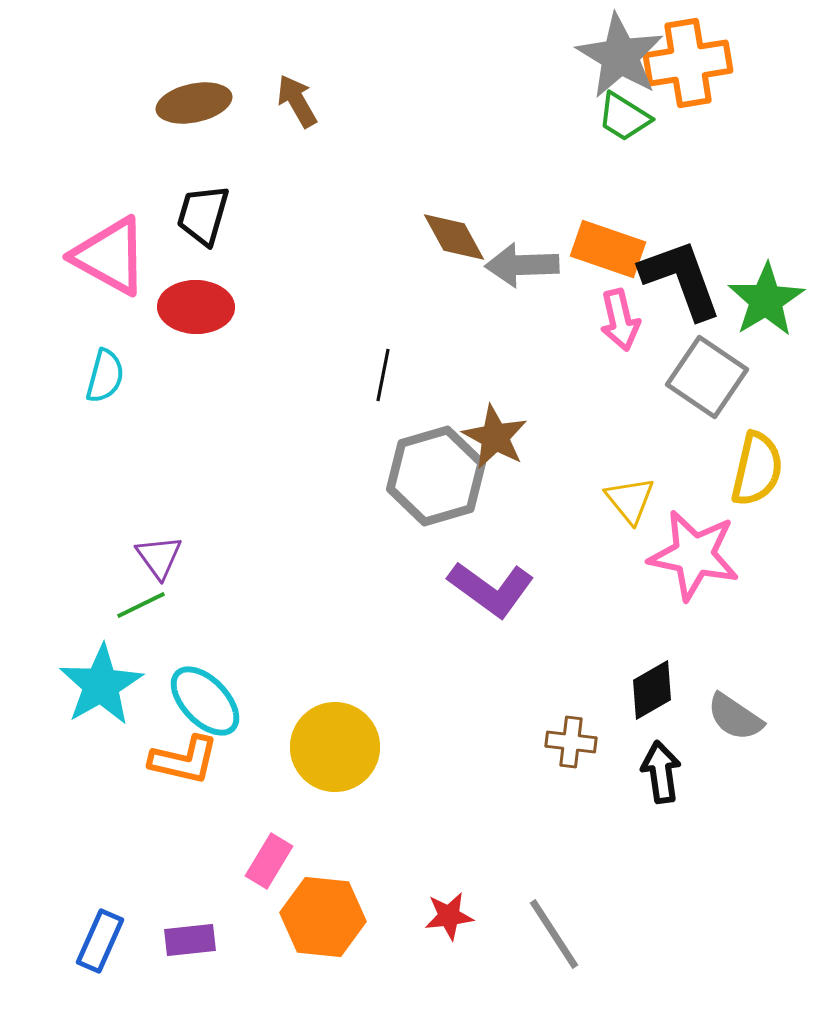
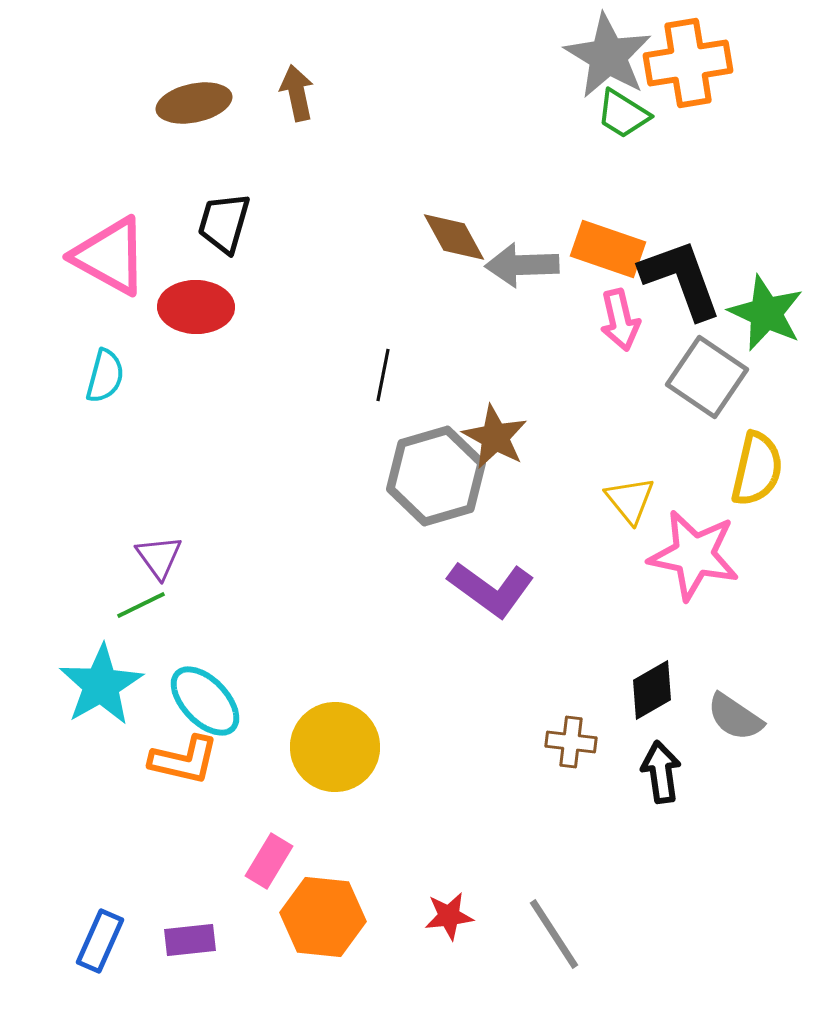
gray star: moved 12 px left
brown arrow: moved 8 px up; rotated 18 degrees clockwise
green trapezoid: moved 1 px left, 3 px up
black trapezoid: moved 21 px right, 8 px down
green star: moved 13 px down; rotated 16 degrees counterclockwise
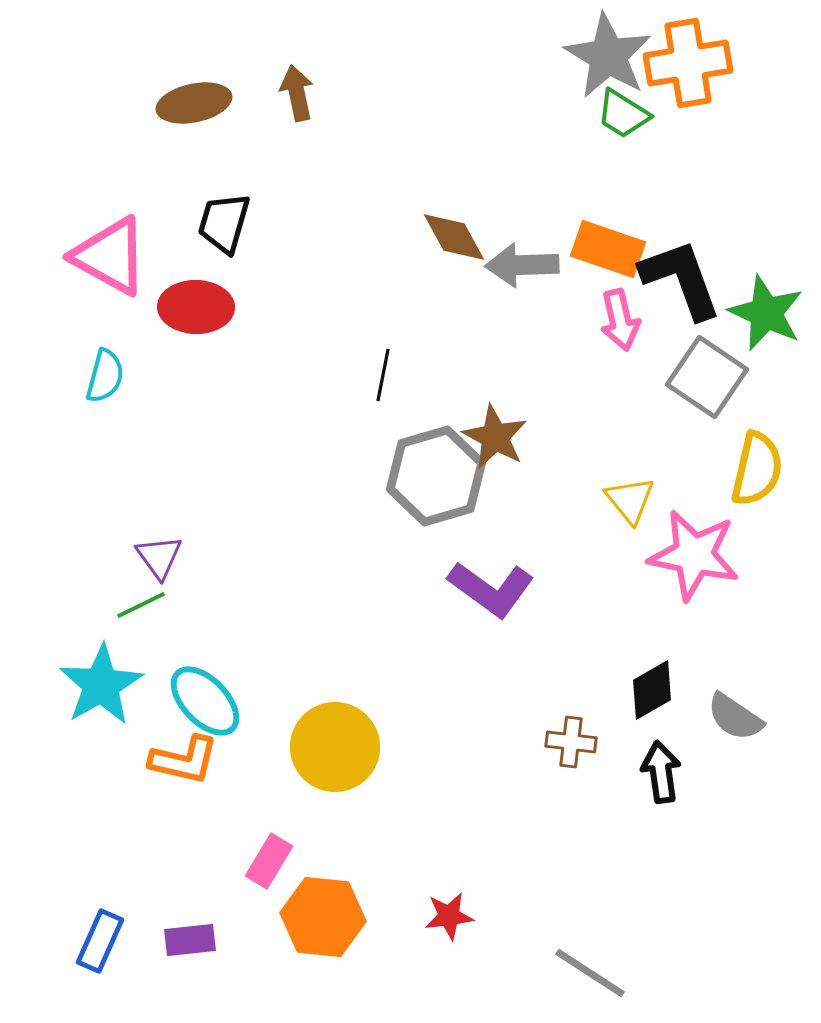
gray line: moved 36 px right, 39 px down; rotated 24 degrees counterclockwise
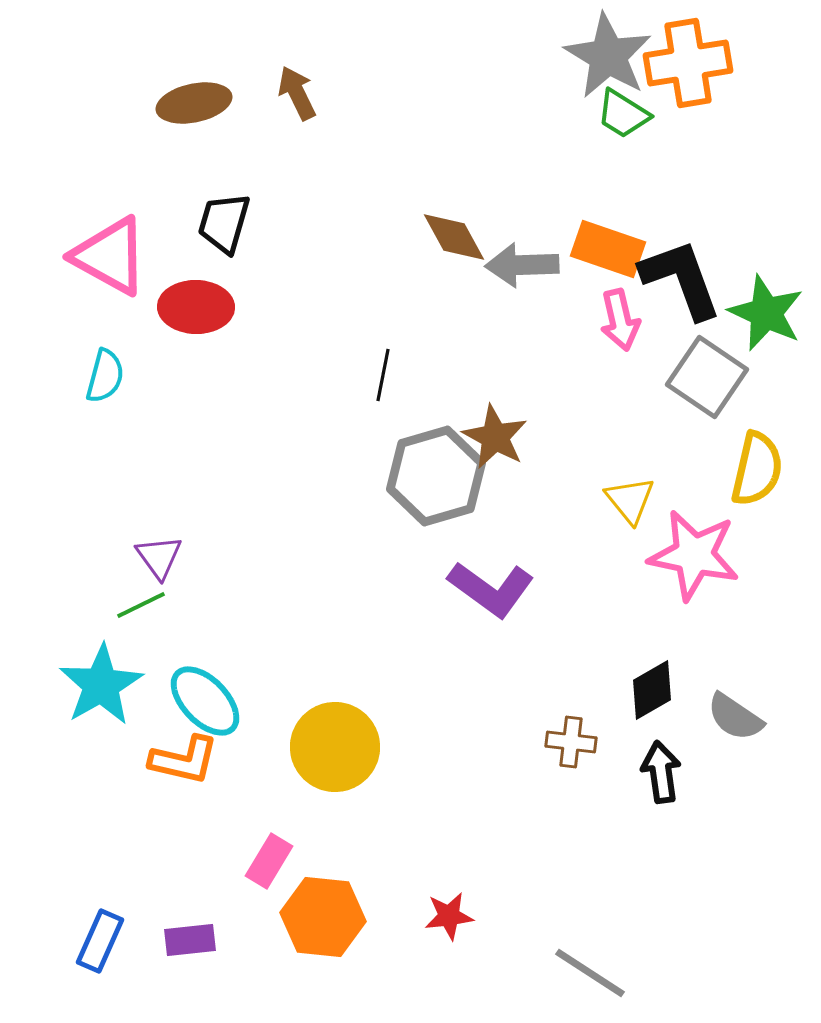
brown arrow: rotated 14 degrees counterclockwise
